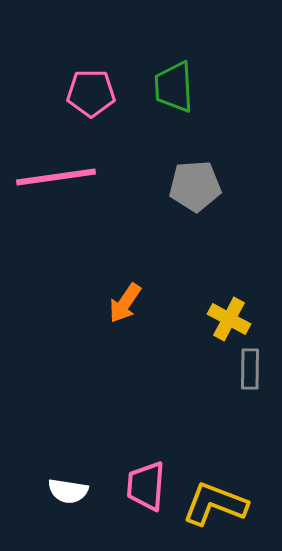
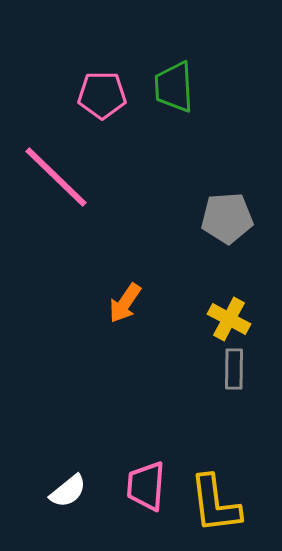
pink pentagon: moved 11 px right, 2 px down
pink line: rotated 52 degrees clockwise
gray pentagon: moved 32 px right, 32 px down
gray rectangle: moved 16 px left
white semicircle: rotated 48 degrees counterclockwise
yellow L-shape: rotated 118 degrees counterclockwise
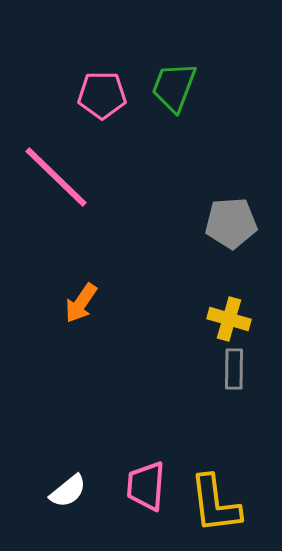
green trapezoid: rotated 24 degrees clockwise
gray pentagon: moved 4 px right, 5 px down
orange arrow: moved 44 px left
yellow cross: rotated 12 degrees counterclockwise
